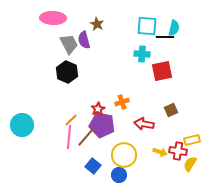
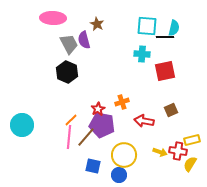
red square: moved 3 px right
red arrow: moved 3 px up
blue square: rotated 28 degrees counterclockwise
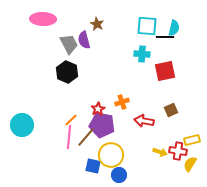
pink ellipse: moved 10 px left, 1 px down
yellow circle: moved 13 px left
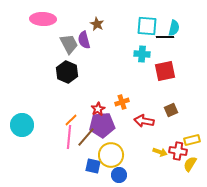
purple pentagon: rotated 15 degrees counterclockwise
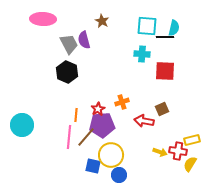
brown star: moved 5 px right, 3 px up
red square: rotated 15 degrees clockwise
brown square: moved 9 px left, 1 px up
orange line: moved 5 px right, 5 px up; rotated 40 degrees counterclockwise
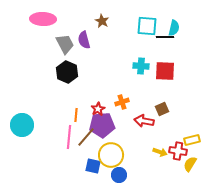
gray trapezoid: moved 4 px left
cyan cross: moved 1 px left, 12 px down
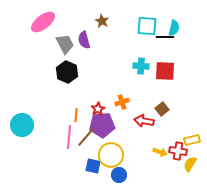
pink ellipse: moved 3 px down; rotated 40 degrees counterclockwise
brown square: rotated 16 degrees counterclockwise
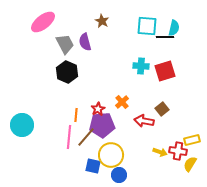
purple semicircle: moved 1 px right, 2 px down
red square: rotated 20 degrees counterclockwise
orange cross: rotated 24 degrees counterclockwise
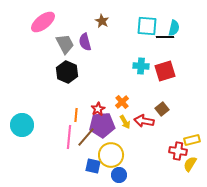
yellow arrow: moved 35 px left, 30 px up; rotated 40 degrees clockwise
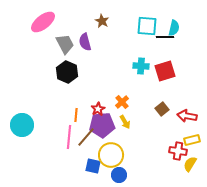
red arrow: moved 43 px right, 5 px up
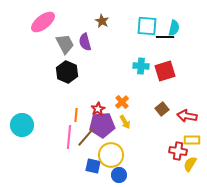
yellow rectangle: rotated 14 degrees clockwise
